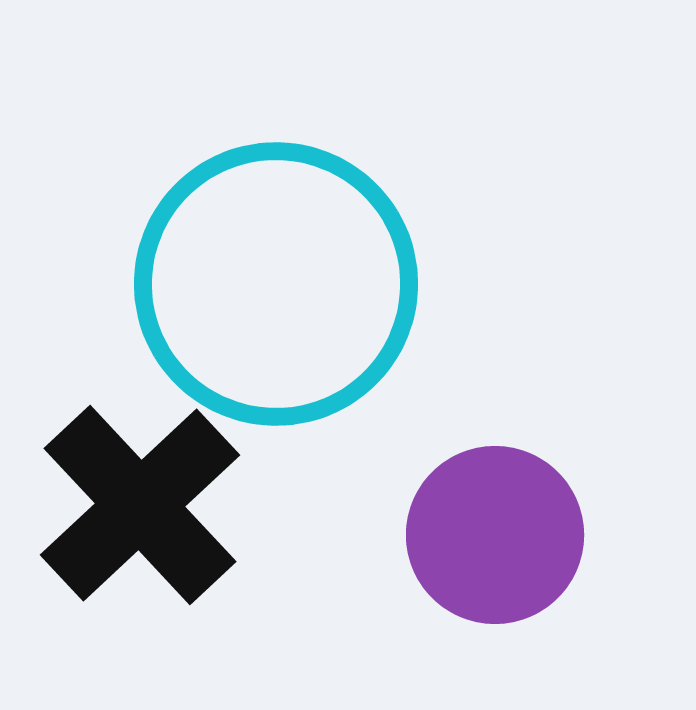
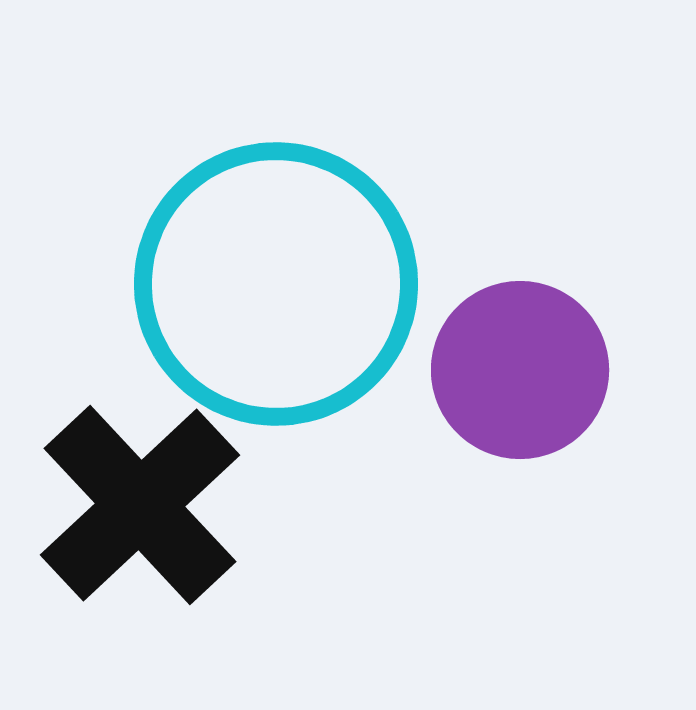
purple circle: moved 25 px right, 165 px up
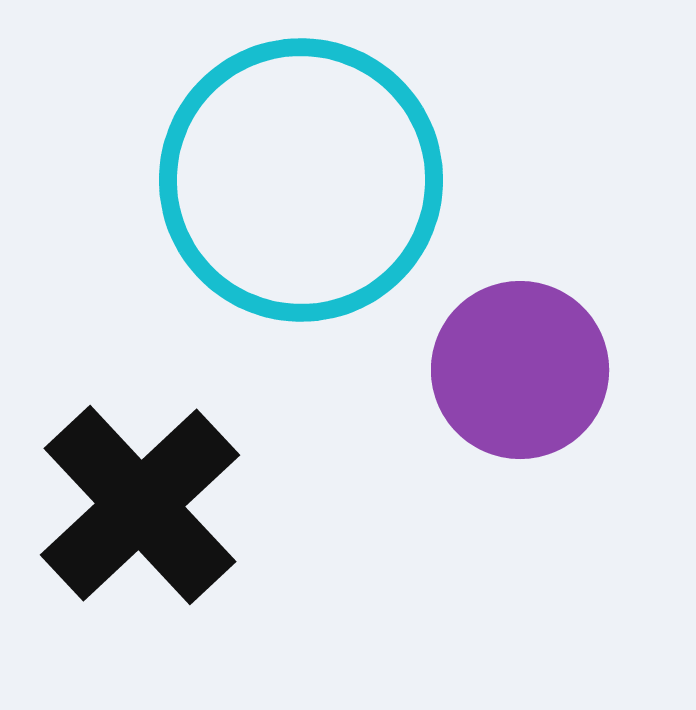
cyan circle: moved 25 px right, 104 px up
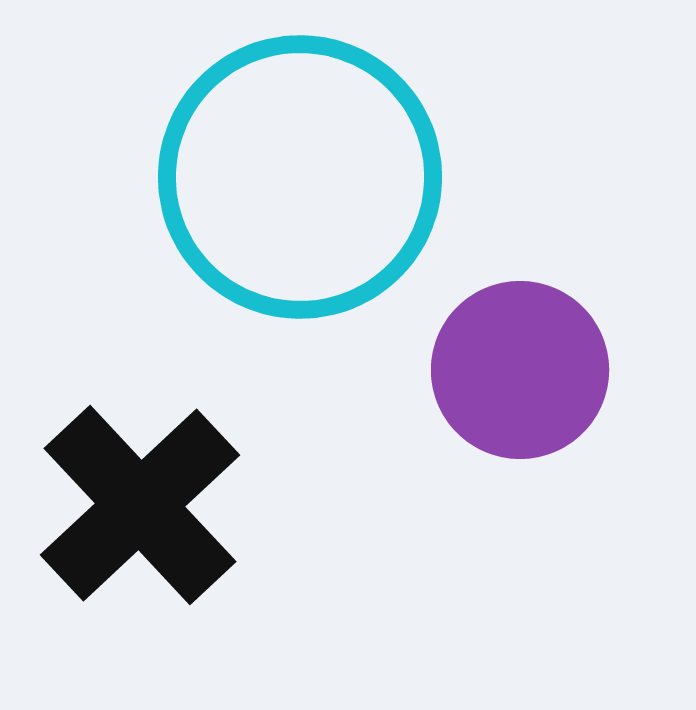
cyan circle: moved 1 px left, 3 px up
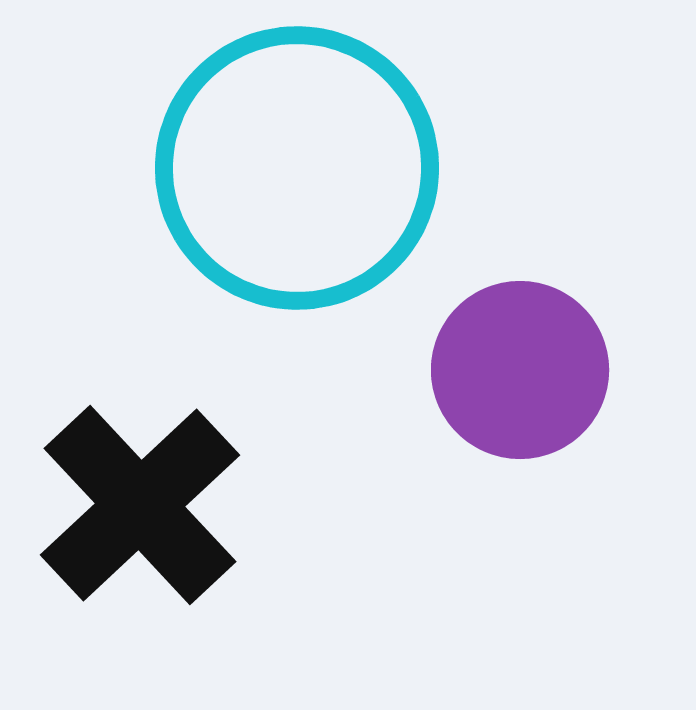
cyan circle: moved 3 px left, 9 px up
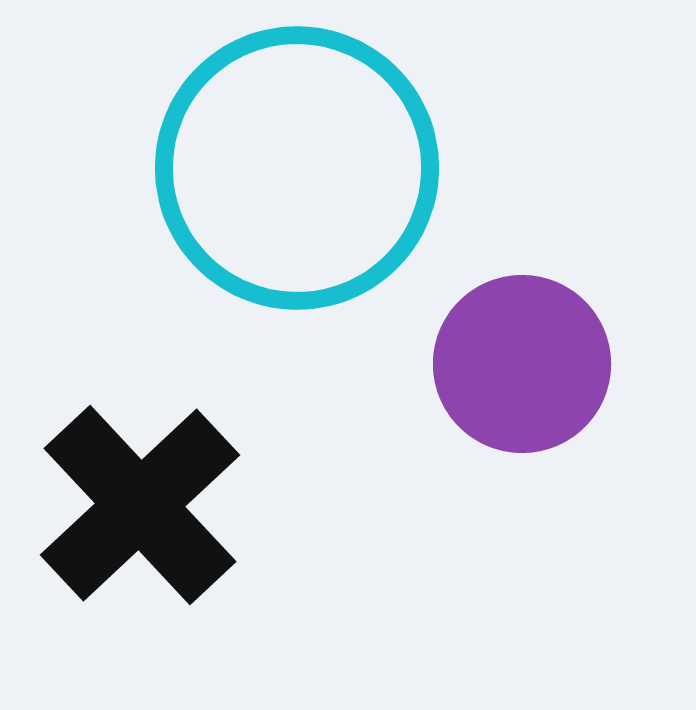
purple circle: moved 2 px right, 6 px up
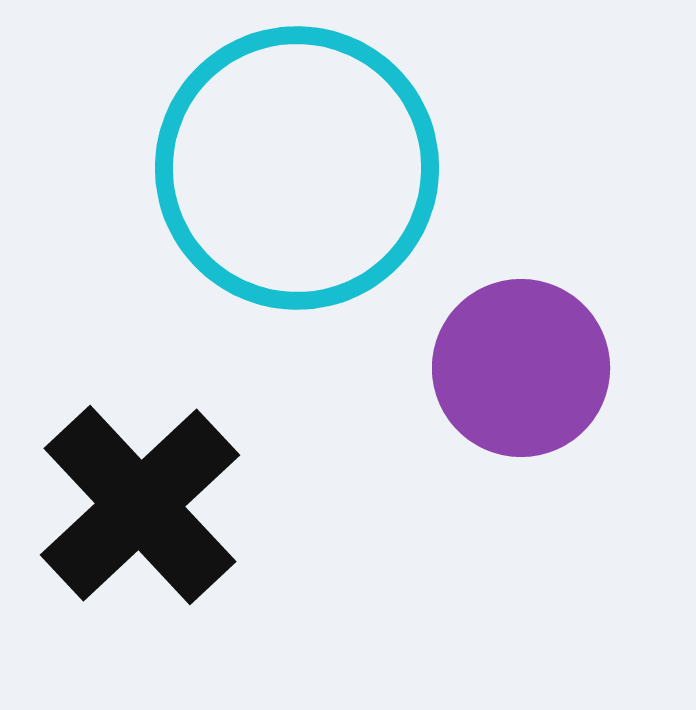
purple circle: moved 1 px left, 4 px down
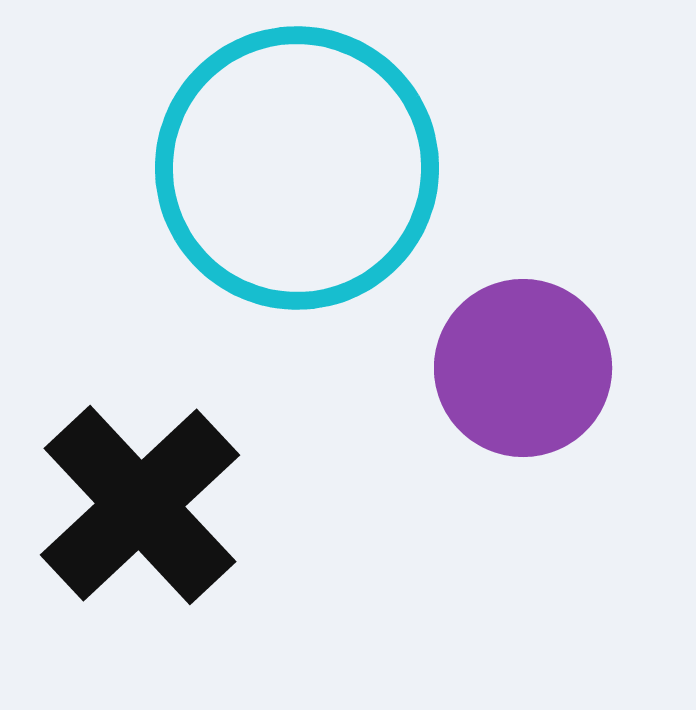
purple circle: moved 2 px right
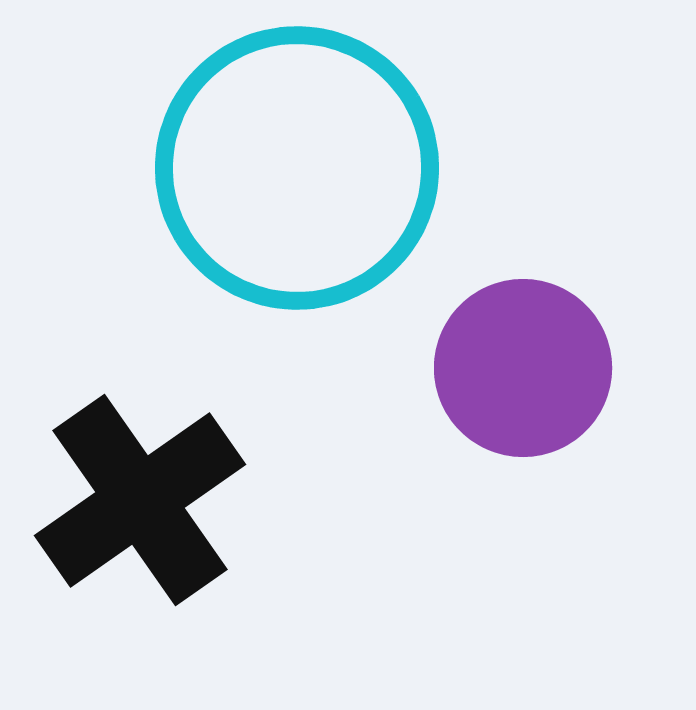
black cross: moved 5 px up; rotated 8 degrees clockwise
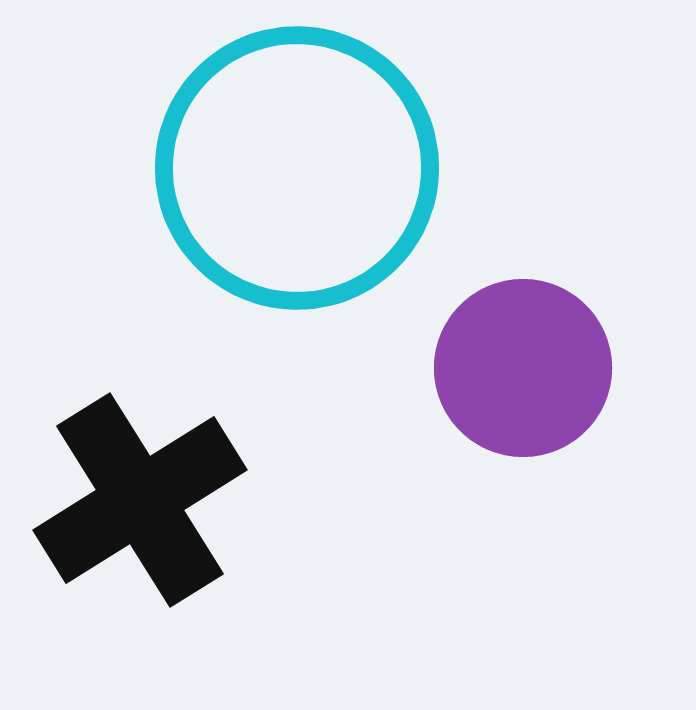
black cross: rotated 3 degrees clockwise
